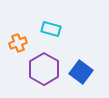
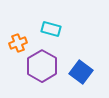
purple hexagon: moved 2 px left, 3 px up
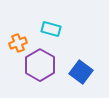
purple hexagon: moved 2 px left, 1 px up
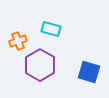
orange cross: moved 2 px up
blue square: moved 8 px right; rotated 20 degrees counterclockwise
